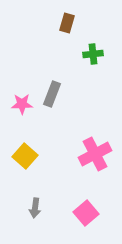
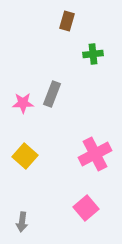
brown rectangle: moved 2 px up
pink star: moved 1 px right, 1 px up
gray arrow: moved 13 px left, 14 px down
pink square: moved 5 px up
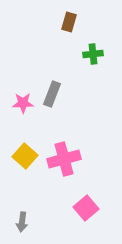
brown rectangle: moved 2 px right, 1 px down
pink cross: moved 31 px left, 5 px down; rotated 12 degrees clockwise
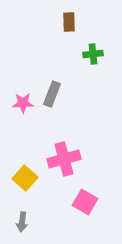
brown rectangle: rotated 18 degrees counterclockwise
yellow square: moved 22 px down
pink square: moved 1 px left, 6 px up; rotated 20 degrees counterclockwise
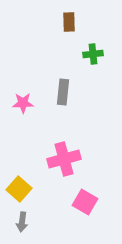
gray rectangle: moved 11 px right, 2 px up; rotated 15 degrees counterclockwise
yellow square: moved 6 px left, 11 px down
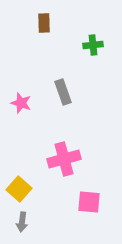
brown rectangle: moved 25 px left, 1 px down
green cross: moved 9 px up
gray rectangle: rotated 25 degrees counterclockwise
pink star: moved 2 px left; rotated 20 degrees clockwise
pink square: moved 4 px right; rotated 25 degrees counterclockwise
